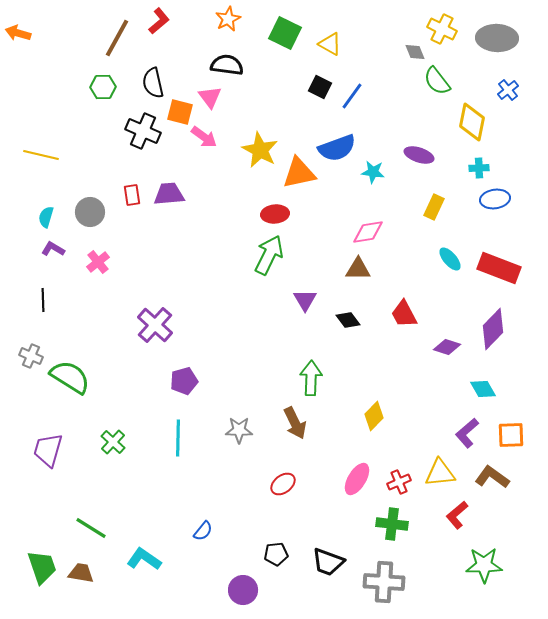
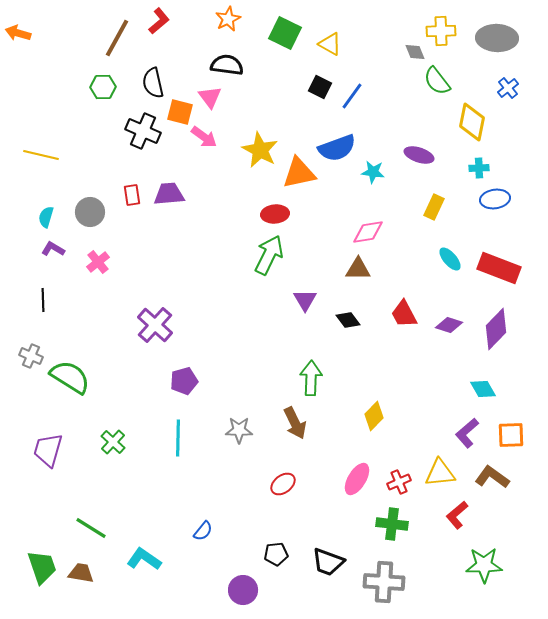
yellow cross at (442, 29): moved 1 px left, 2 px down; rotated 28 degrees counterclockwise
blue cross at (508, 90): moved 2 px up
purple diamond at (493, 329): moved 3 px right
purple diamond at (447, 347): moved 2 px right, 22 px up
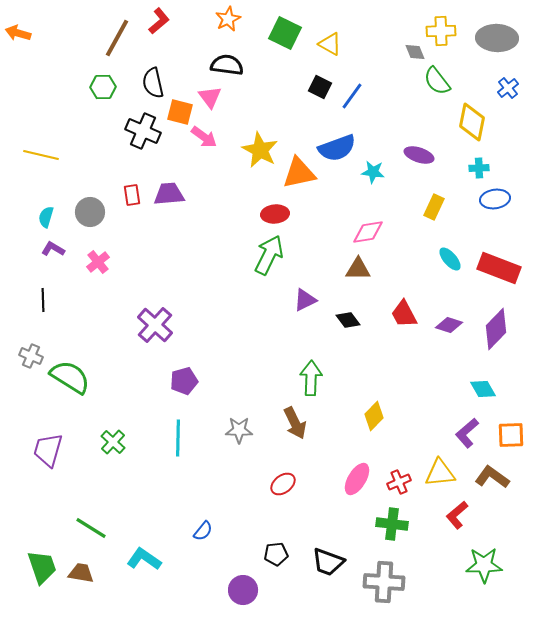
purple triangle at (305, 300): rotated 35 degrees clockwise
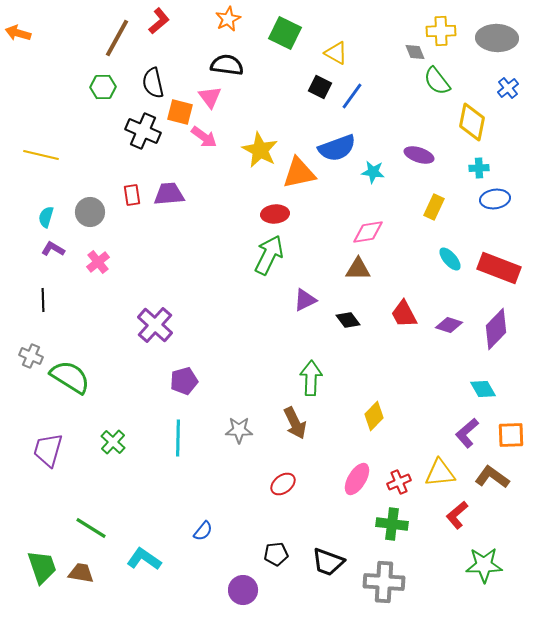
yellow triangle at (330, 44): moved 6 px right, 9 px down
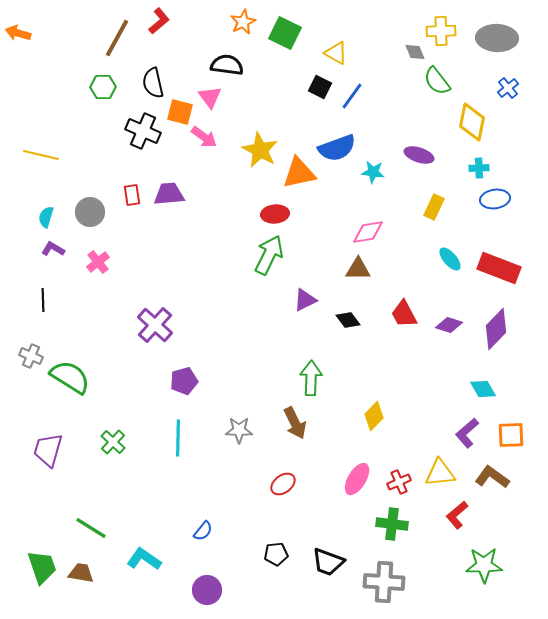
orange star at (228, 19): moved 15 px right, 3 px down
purple circle at (243, 590): moved 36 px left
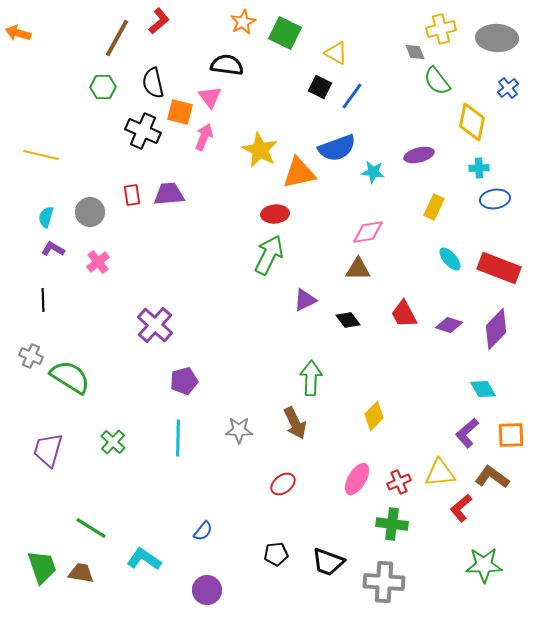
yellow cross at (441, 31): moved 2 px up; rotated 12 degrees counterclockwise
pink arrow at (204, 137): rotated 104 degrees counterclockwise
purple ellipse at (419, 155): rotated 32 degrees counterclockwise
red L-shape at (457, 515): moved 4 px right, 7 px up
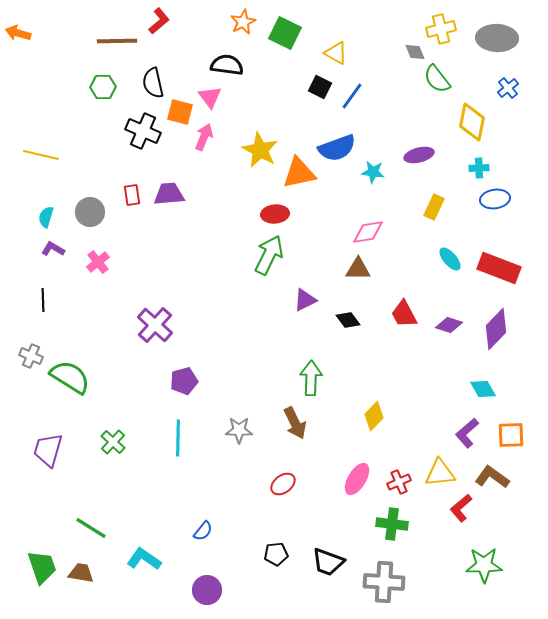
brown line at (117, 38): moved 3 px down; rotated 60 degrees clockwise
green semicircle at (437, 81): moved 2 px up
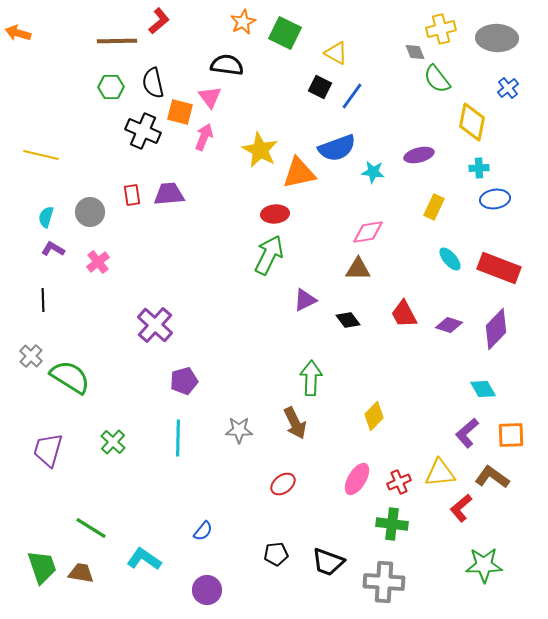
green hexagon at (103, 87): moved 8 px right
gray cross at (31, 356): rotated 20 degrees clockwise
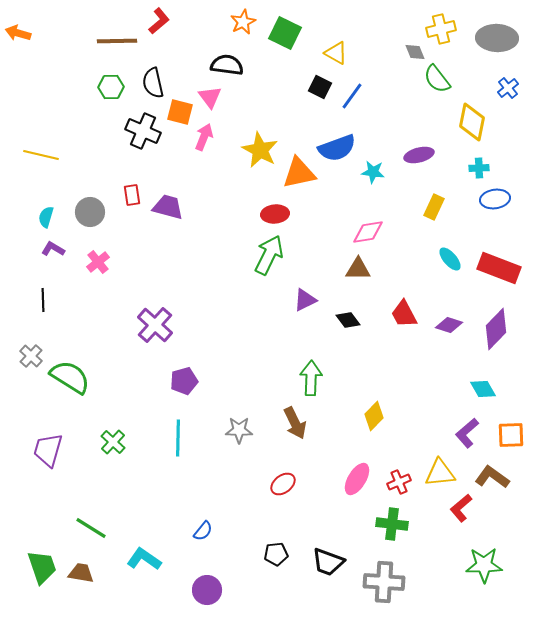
purple trapezoid at (169, 194): moved 1 px left, 13 px down; rotated 20 degrees clockwise
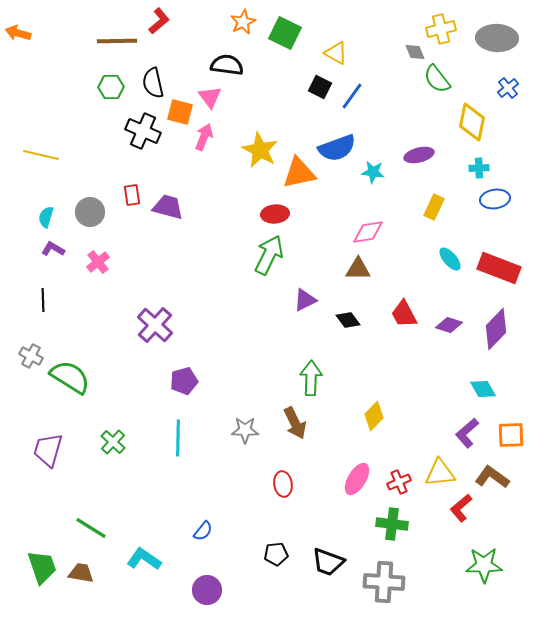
gray cross at (31, 356): rotated 15 degrees counterclockwise
gray star at (239, 430): moved 6 px right
red ellipse at (283, 484): rotated 60 degrees counterclockwise
